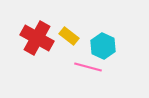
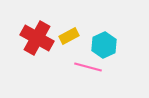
yellow rectangle: rotated 66 degrees counterclockwise
cyan hexagon: moved 1 px right, 1 px up; rotated 10 degrees clockwise
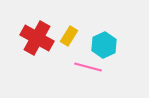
yellow rectangle: rotated 30 degrees counterclockwise
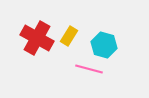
cyan hexagon: rotated 20 degrees counterclockwise
pink line: moved 1 px right, 2 px down
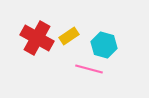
yellow rectangle: rotated 24 degrees clockwise
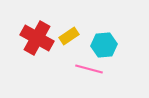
cyan hexagon: rotated 20 degrees counterclockwise
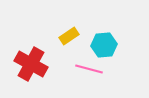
red cross: moved 6 px left, 26 px down
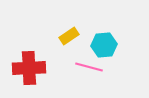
red cross: moved 2 px left, 4 px down; rotated 32 degrees counterclockwise
pink line: moved 2 px up
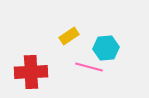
cyan hexagon: moved 2 px right, 3 px down
red cross: moved 2 px right, 4 px down
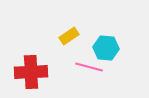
cyan hexagon: rotated 10 degrees clockwise
